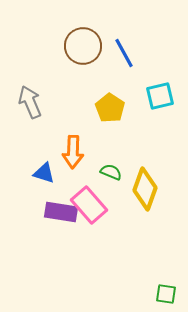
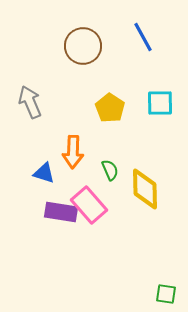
blue line: moved 19 px right, 16 px up
cyan square: moved 7 px down; rotated 12 degrees clockwise
green semicircle: moved 1 px left, 2 px up; rotated 45 degrees clockwise
yellow diamond: rotated 21 degrees counterclockwise
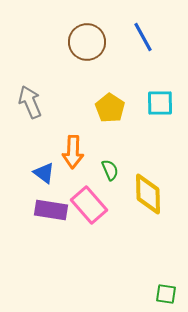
brown circle: moved 4 px right, 4 px up
blue triangle: rotated 20 degrees clockwise
yellow diamond: moved 3 px right, 5 px down
purple rectangle: moved 10 px left, 2 px up
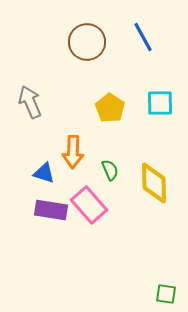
blue triangle: rotated 20 degrees counterclockwise
yellow diamond: moved 6 px right, 11 px up
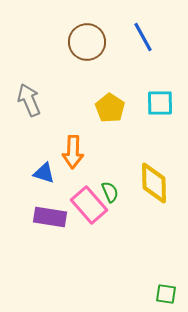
gray arrow: moved 1 px left, 2 px up
green semicircle: moved 22 px down
purple rectangle: moved 1 px left, 7 px down
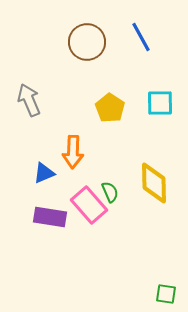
blue line: moved 2 px left
blue triangle: rotated 40 degrees counterclockwise
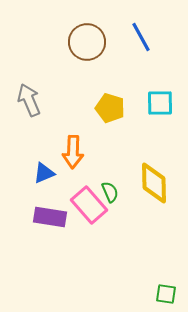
yellow pentagon: rotated 16 degrees counterclockwise
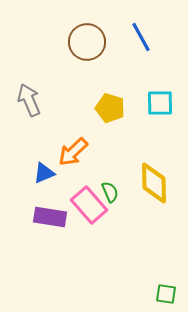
orange arrow: rotated 44 degrees clockwise
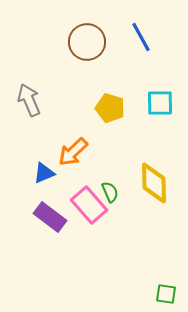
purple rectangle: rotated 28 degrees clockwise
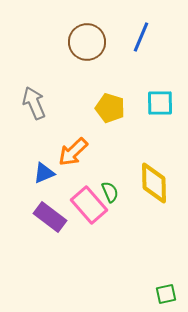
blue line: rotated 52 degrees clockwise
gray arrow: moved 5 px right, 3 px down
green square: rotated 20 degrees counterclockwise
